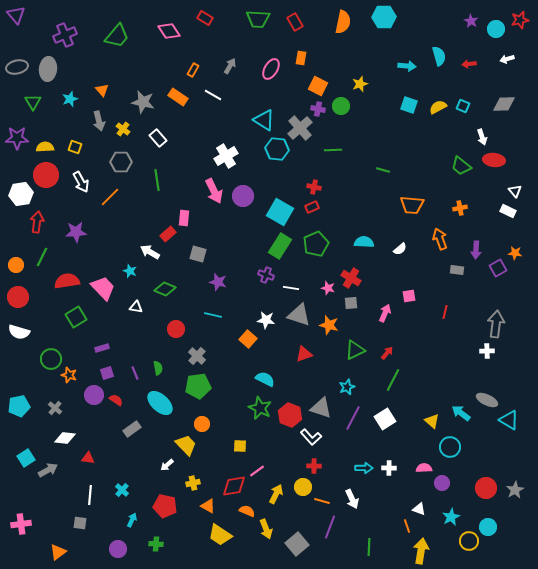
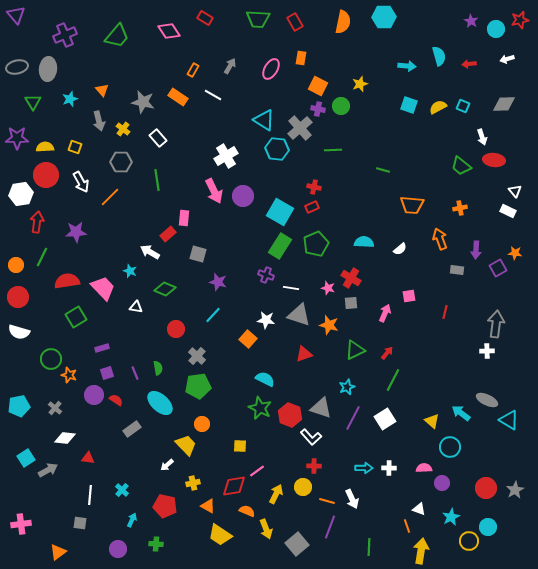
cyan line at (213, 315): rotated 60 degrees counterclockwise
orange line at (322, 501): moved 5 px right
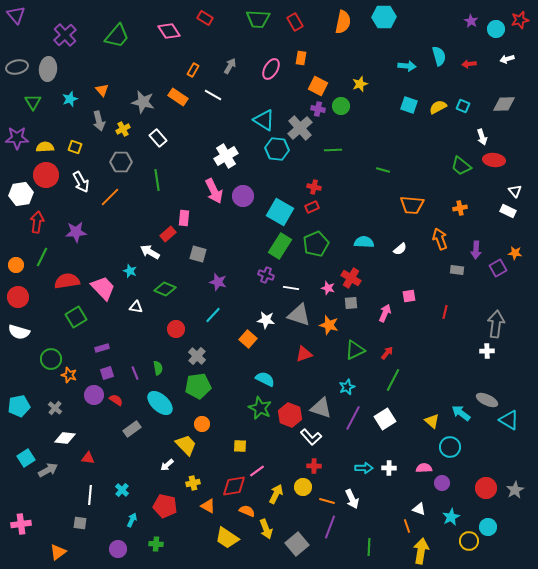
purple cross at (65, 35): rotated 20 degrees counterclockwise
yellow cross at (123, 129): rotated 24 degrees clockwise
yellow trapezoid at (220, 535): moved 7 px right, 3 px down
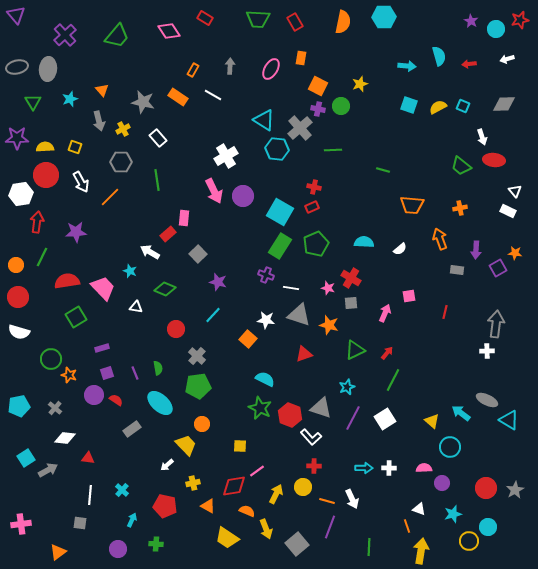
gray arrow at (230, 66): rotated 28 degrees counterclockwise
gray square at (198, 254): rotated 30 degrees clockwise
cyan star at (451, 517): moved 2 px right, 3 px up; rotated 12 degrees clockwise
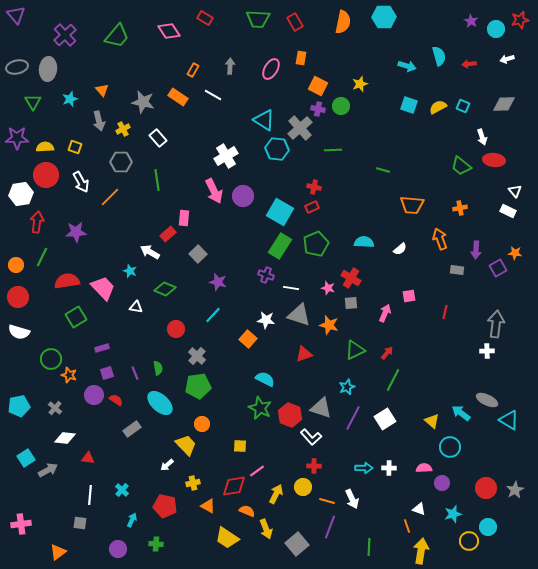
cyan arrow at (407, 66): rotated 12 degrees clockwise
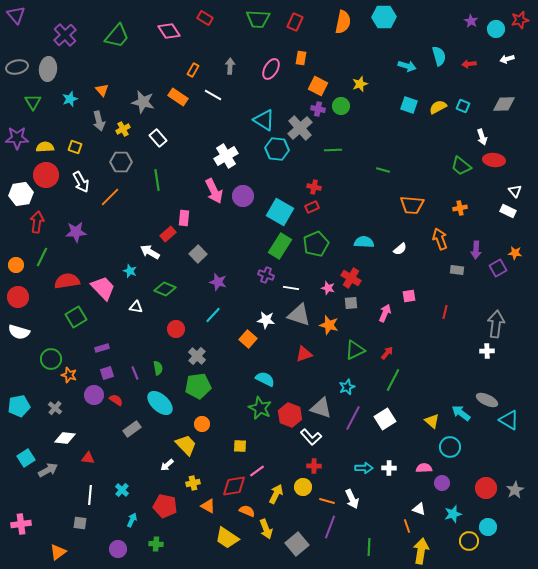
red rectangle at (295, 22): rotated 54 degrees clockwise
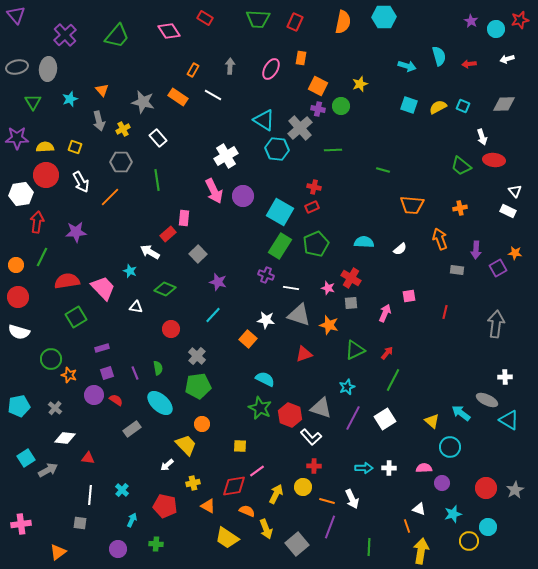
red circle at (176, 329): moved 5 px left
white cross at (487, 351): moved 18 px right, 26 px down
